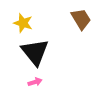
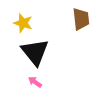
brown trapezoid: rotated 25 degrees clockwise
pink arrow: rotated 128 degrees counterclockwise
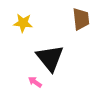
yellow star: rotated 12 degrees counterclockwise
black triangle: moved 15 px right, 6 px down
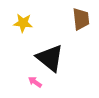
black triangle: rotated 12 degrees counterclockwise
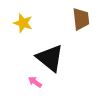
yellow star: rotated 12 degrees clockwise
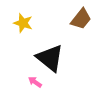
brown trapezoid: rotated 45 degrees clockwise
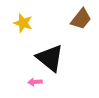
pink arrow: rotated 40 degrees counterclockwise
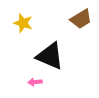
brown trapezoid: rotated 20 degrees clockwise
black triangle: moved 2 px up; rotated 16 degrees counterclockwise
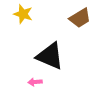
brown trapezoid: moved 1 px left, 1 px up
yellow star: moved 9 px up
